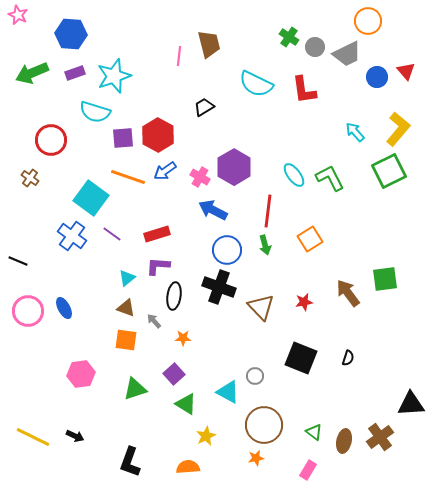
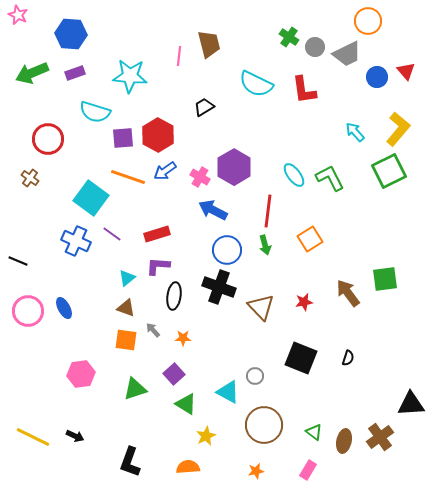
cyan star at (114, 76): moved 16 px right; rotated 24 degrees clockwise
red circle at (51, 140): moved 3 px left, 1 px up
blue cross at (72, 236): moved 4 px right, 5 px down; rotated 12 degrees counterclockwise
gray arrow at (154, 321): moved 1 px left, 9 px down
orange star at (256, 458): moved 13 px down
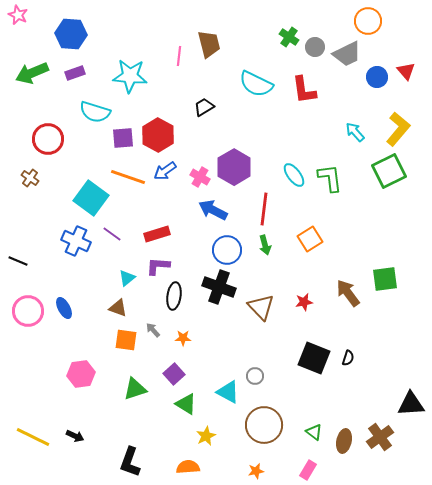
green L-shape at (330, 178): rotated 20 degrees clockwise
red line at (268, 211): moved 4 px left, 2 px up
brown triangle at (126, 308): moved 8 px left
black square at (301, 358): moved 13 px right
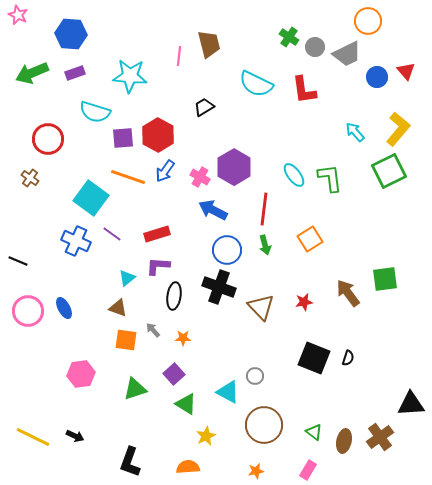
blue arrow at (165, 171): rotated 20 degrees counterclockwise
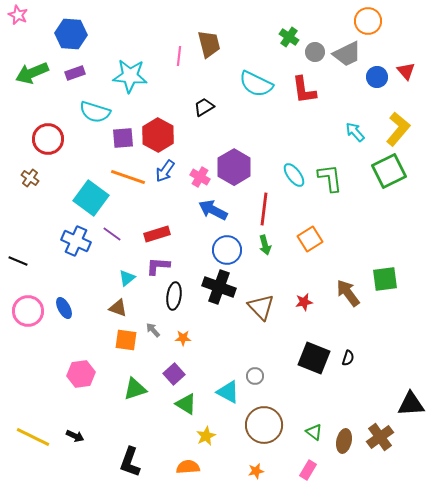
gray circle at (315, 47): moved 5 px down
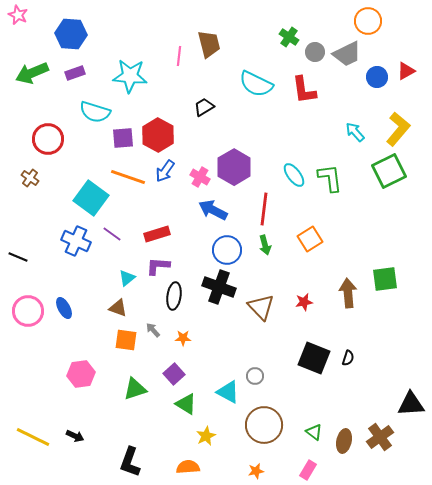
red triangle at (406, 71): rotated 42 degrees clockwise
black line at (18, 261): moved 4 px up
brown arrow at (348, 293): rotated 32 degrees clockwise
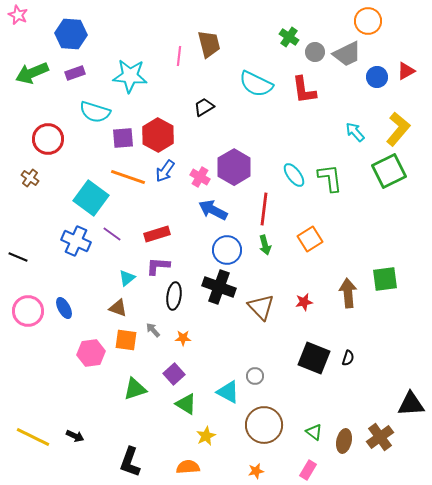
pink hexagon at (81, 374): moved 10 px right, 21 px up
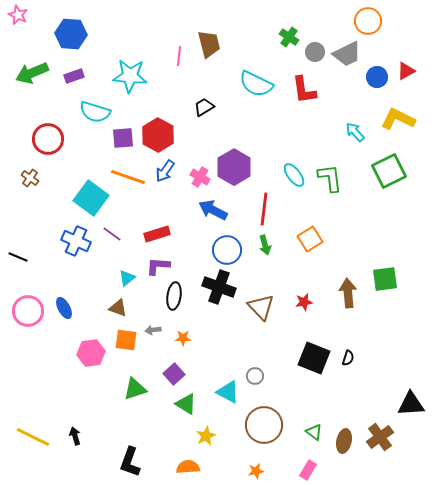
purple rectangle at (75, 73): moved 1 px left, 3 px down
yellow L-shape at (398, 129): moved 10 px up; rotated 104 degrees counterclockwise
gray arrow at (153, 330): rotated 56 degrees counterclockwise
black arrow at (75, 436): rotated 132 degrees counterclockwise
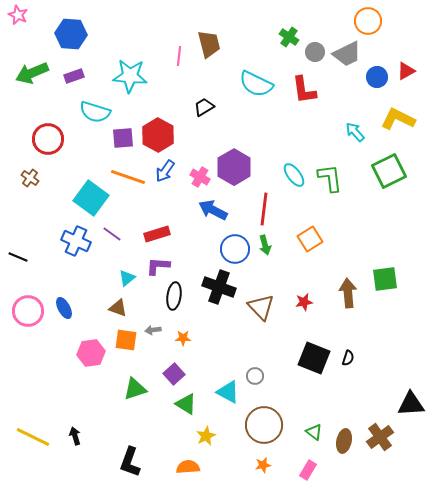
blue circle at (227, 250): moved 8 px right, 1 px up
orange star at (256, 471): moved 7 px right, 6 px up
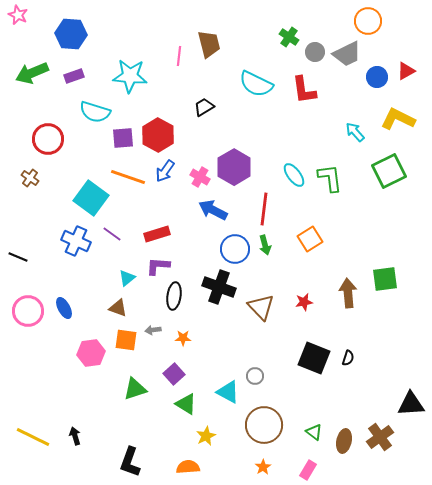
orange star at (263, 465): moved 2 px down; rotated 21 degrees counterclockwise
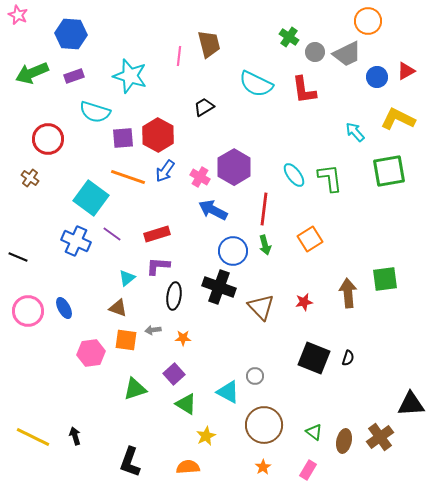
cyan star at (130, 76): rotated 12 degrees clockwise
green square at (389, 171): rotated 16 degrees clockwise
blue circle at (235, 249): moved 2 px left, 2 px down
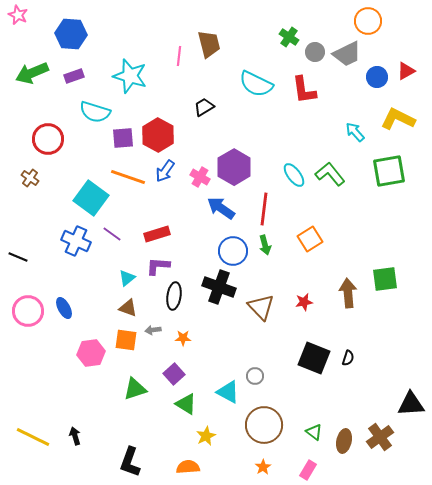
green L-shape at (330, 178): moved 4 px up; rotated 32 degrees counterclockwise
blue arrow at (213, 210): moved 8 px right, 2 px up; rotated 8 degrees clockwise
brown triangle at (118, 308): moved 10 px right
